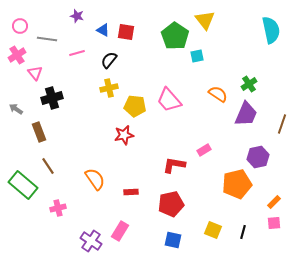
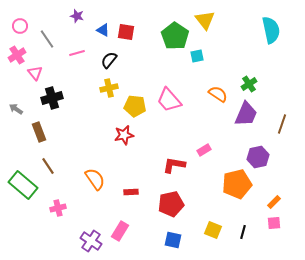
gray line at (47, 39): rotated 48 degrees clockwise
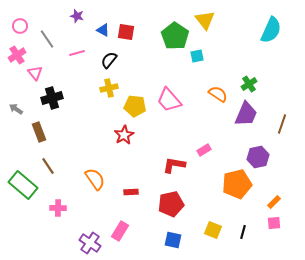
cyan semicircle at (271, 30): rotated 36 degrees clockwise
red star at (124, 135): rotated 18 degrees counterclockwise
pink cross at (58, 208): rotated 14 degrees clockwise
purple cross at (91, 241): moved 1 px left, 2 px down
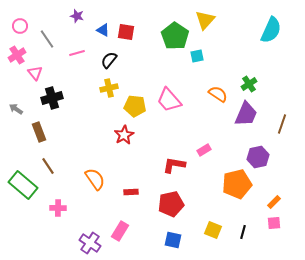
yellow triangle at (205, 20): rotated 20 degrees clockwise
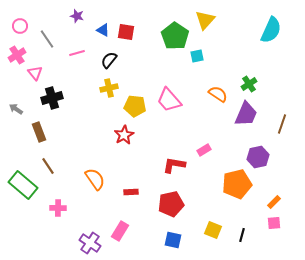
black line at (243, 232): moved 1 px left, 3 px down
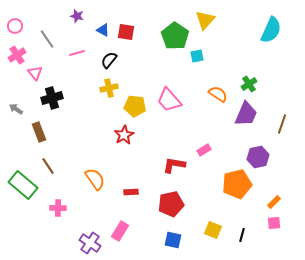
pink circle at (20, 26): moved 5 px left
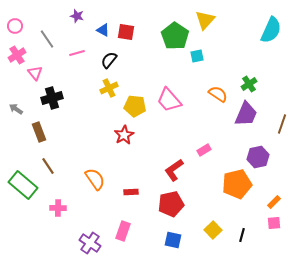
yellow cross at (109, 88): rotated 12 degrees counterclockwise
red L-shape at (174, 165): moved 5 px down; rotated 45 degrees counterclockwise
yellow square at (213, 230): rotated 24 degrees clockwise
pink rectangle at (120, 231): moved 3 px right; rotated 12 degrees counterclockwise
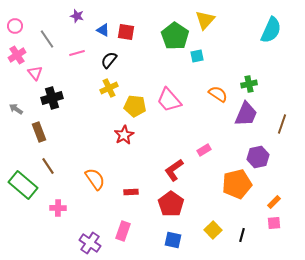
green cross at (249, 84): rotated 21 degrees clockwise
red pentagon at (171, 204): rotated 25 degrees counterclockwise
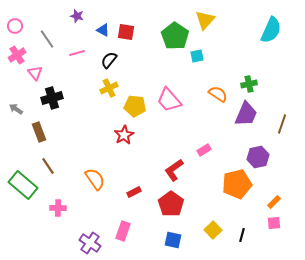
red rectangle at (131, 192): moved 3 px right; rotated 24 degrees counterclockwise
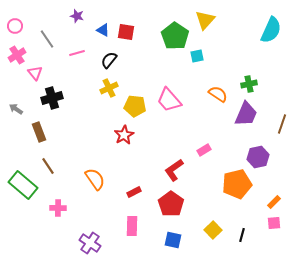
pink rectangle at (123, 231): moved 9 px right, 5 px up; rotated 18 degrees counterclockwise
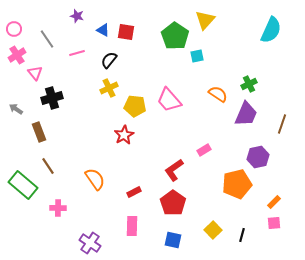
pink circle at (15, 26): moved 1 px left, 3 px down
green cross at (249, 84): rotated 14 degrees counterclockwise
red pentagon at (171, 204): moved 2 px right, 1 px up
